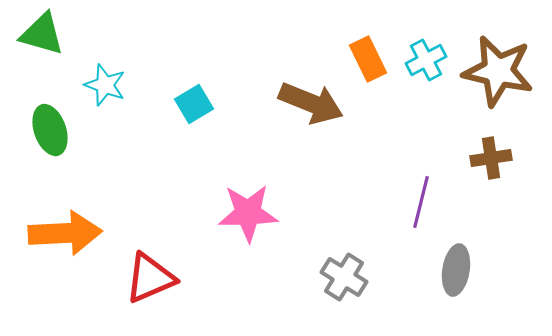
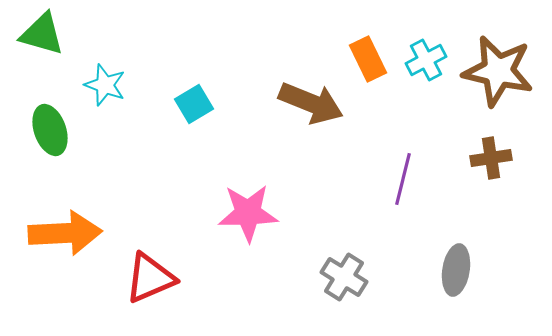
purple line: moved 18 px left, 23 px up
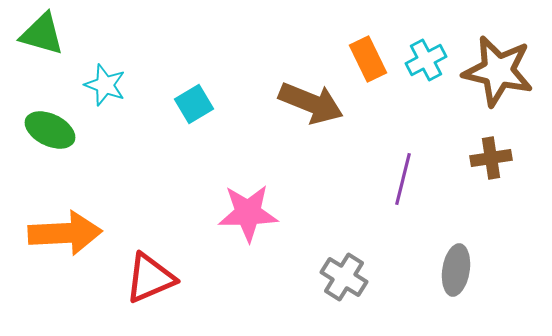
green ellipse: rotated 45 degrees counterclockwise
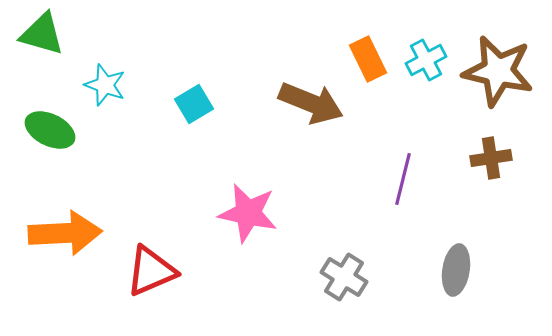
pink star: rotated 14 degrees clockwise
red triangle: moved 1 px right, 7 px up
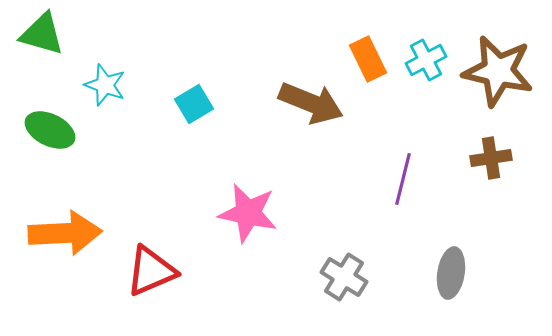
gray ellipse: moved 5 px left, 3 px down
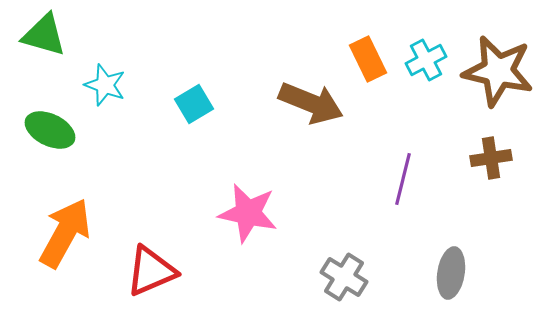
green triangle: moved 2 px right, 1 px down
orange arrow: rotated 58 degrees counterclockwise
